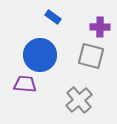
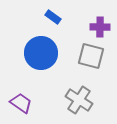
blue circle: moved 1 px right, 2 px up
purple trapezoid: moved 4 px left, 19 px down; rotated 30 degrees clockwise
gray cross: rotated 16 degrees counterclockwise
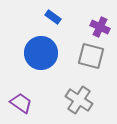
purple cross: rotated 24 degrees clockwise
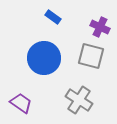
blue circle: moved 3 px right, 5 px down
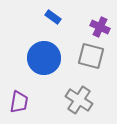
purple trapezoid: moved 2 px left, 1 px up; rotated 65 degrees clockwise
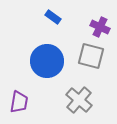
blue circle: moved 3 px right, 3 px down
gray cross: rotated 8 degrees clockwise
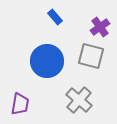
blue rectangle: moved 2 px right; rotated 14 degrees clockwise
purple cross: rotated 30 degrees clockwise
purple trapezoid: moved 1 px right, 2 px down
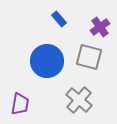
blue rectangle: moved 4 px right, 2 px down
gray square: moved 2 px left, 1 px down
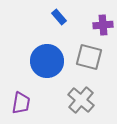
blue rectangle: moved 2 px up
purple cross: moved 3 px right, 2 px up; rotated 30 degrees clockwise
gray cross: moved 2 px right
purple trapezoid: moved 1 px right, 1 px up
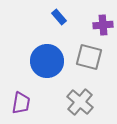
gray cross: moved 1 px left, 2 px down
